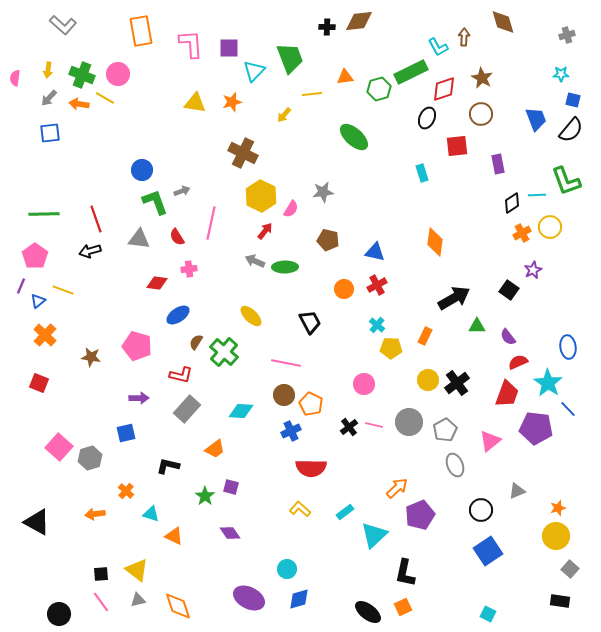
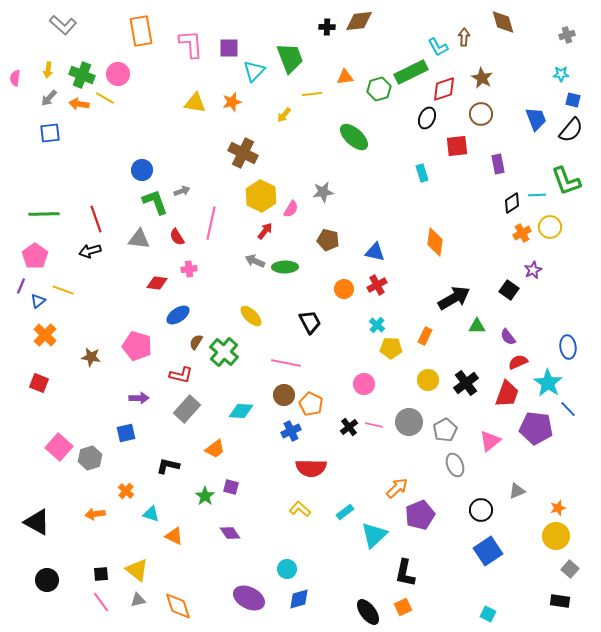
black cross at (457, 383): moved 9 px right
black ellipse at (368, 612): rotated 16 degrees clockwise
black circle at (59, 614): moved 12 px left, 34 px up
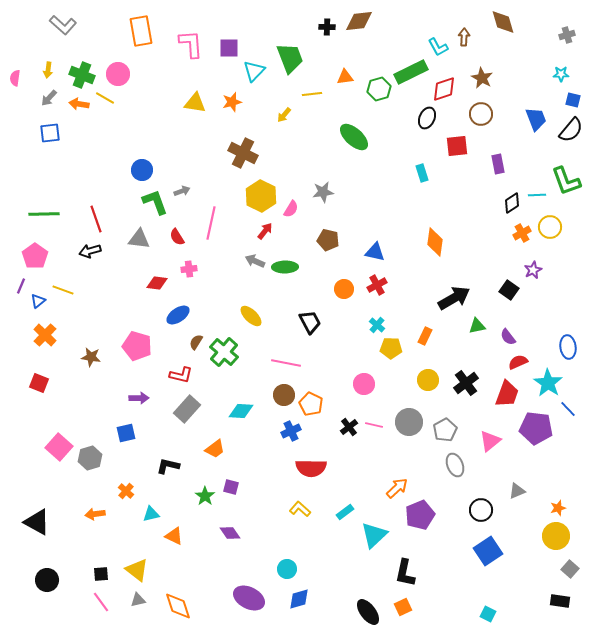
green triangle at (477, 326): rotated 12 degrees counterclockwise
cyan triangle at (151, 514): rotated 30 degrees counterclockwise
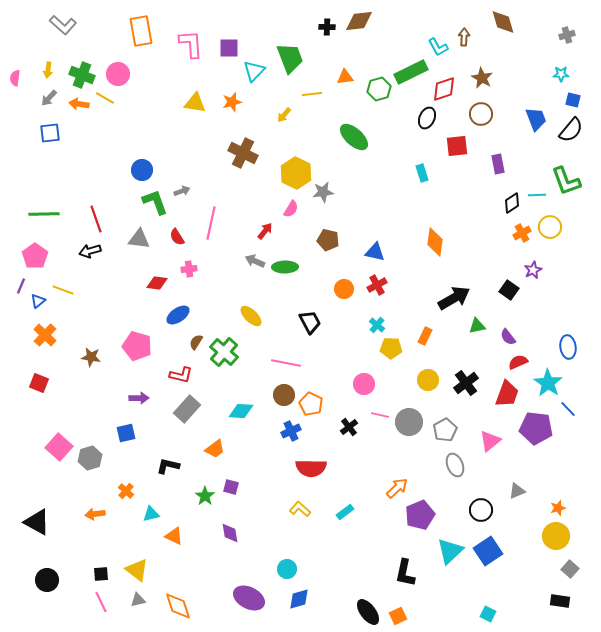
yellow hexagon at (261, 196): moved 35 px right, 23 px up
pink line at (374, 425): moved 6 px right, 10 px up
purple diamond at (230, 533): rotated 25 degrees clockwise
cyan triangle at (374, 535): moved 76 px right, 16 px down
pink line at (101, 602): rotated 10 degrees clockwise
orange square at (403, 607): moved 5 px left, 9 px down
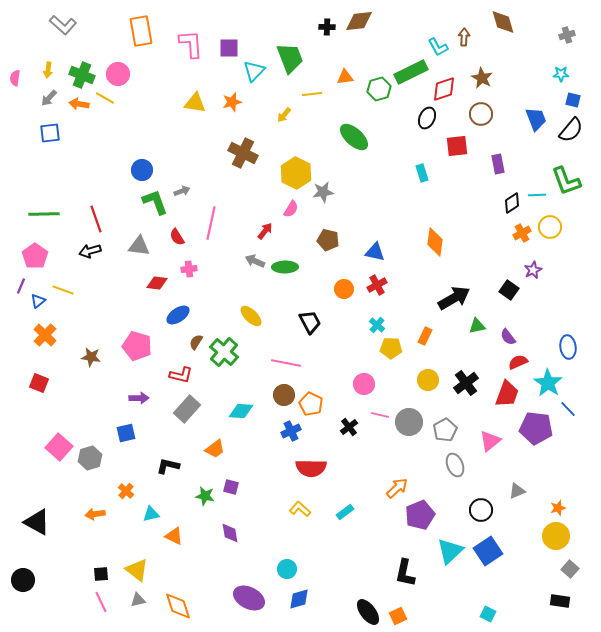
gray triangle at (139, 239): moved 7 px down
green star at (205, 496): rotated 24 degrees counterclockwise
black circle at (47, 580): moved 24 px left
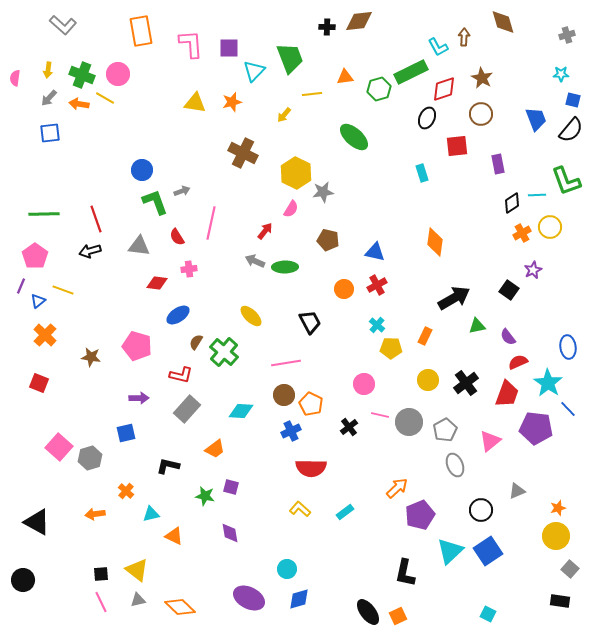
pink line at (286, 363): rotated 20 degrees counterclockwise
orange diamond at (178, 606): moved 2 px right, 1 px down; rotated 28 degrees counterclockwise
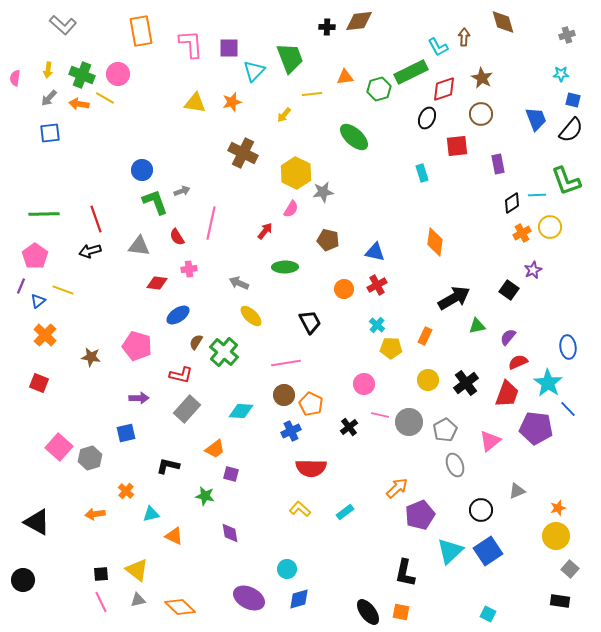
gray arrow at (255, 261): moved 16 px left, 22 px down
purple semicircle at (508, 337): rotated 78 degrees clockwise
purple square at (231, 487): moved 13 px up
orange square at (398, 616): moved 3 px right, 4 px up; rotated 36 degrees clockwise
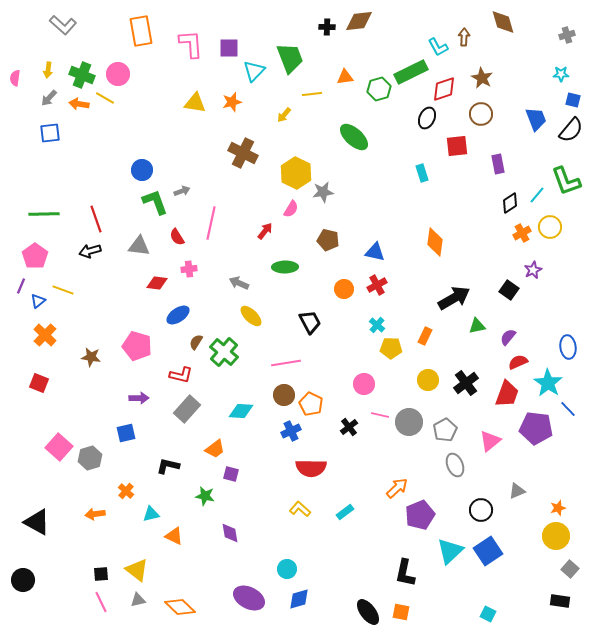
cyan line at (537, 195): rotated 48 degrees counterclockwise
black diamond at (512, 203): moved 2 px left
